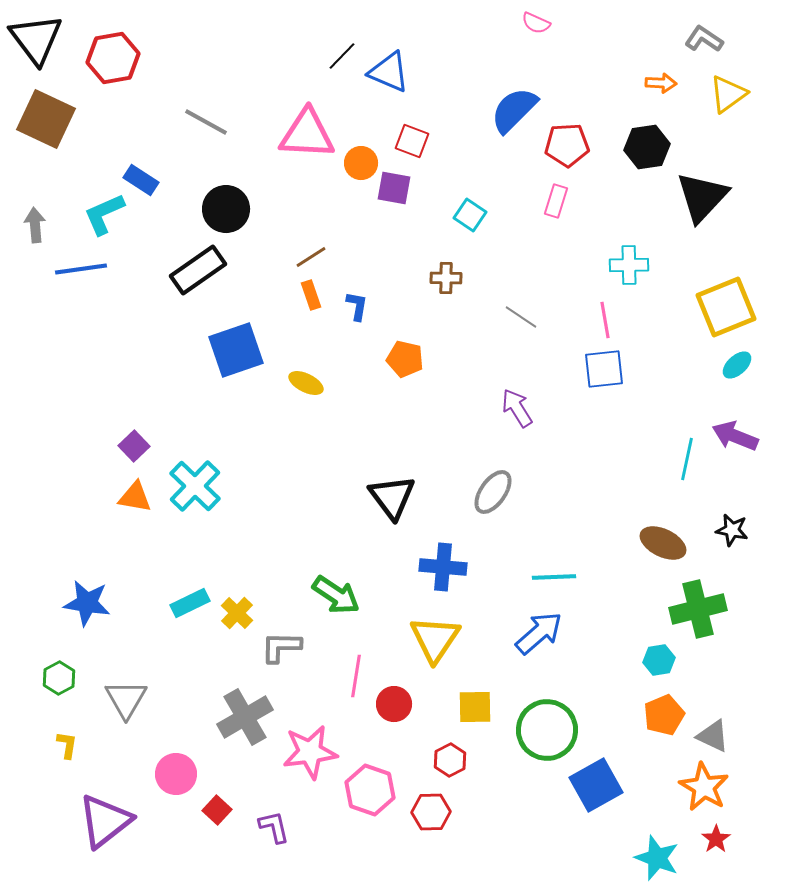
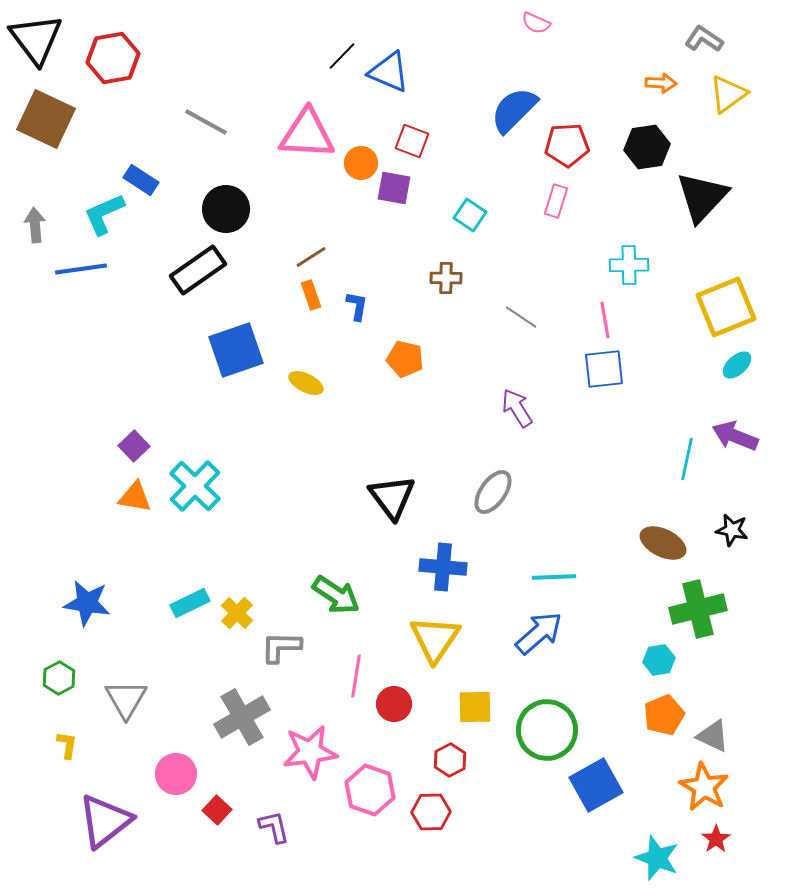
gray cross at (245, 717): moved 3 px left
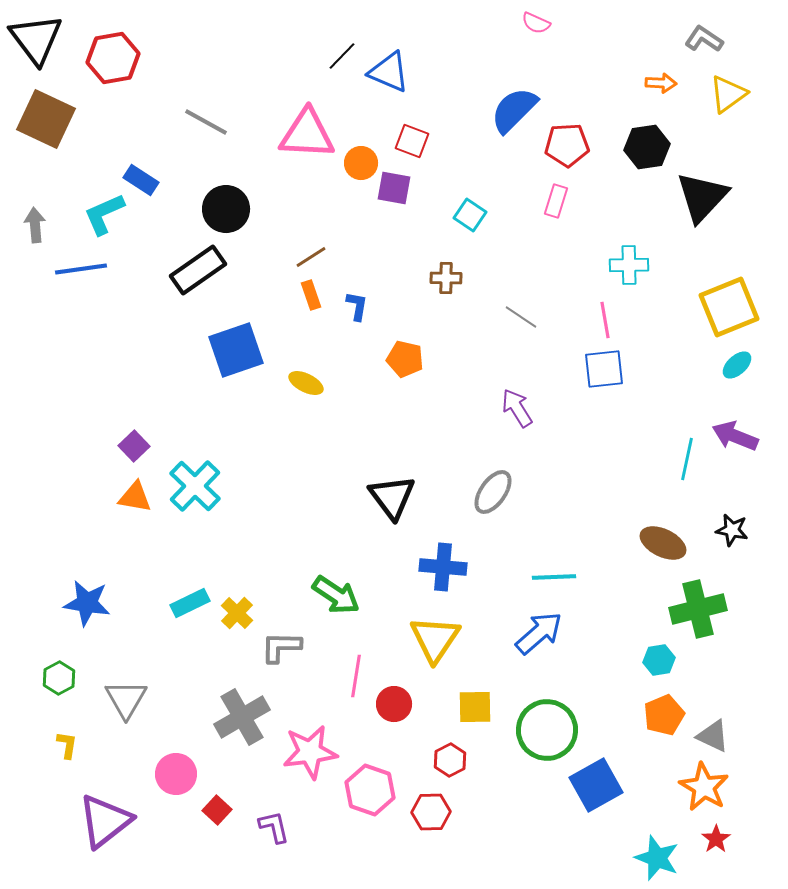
yellow square at (726, 307): moved 3 px right
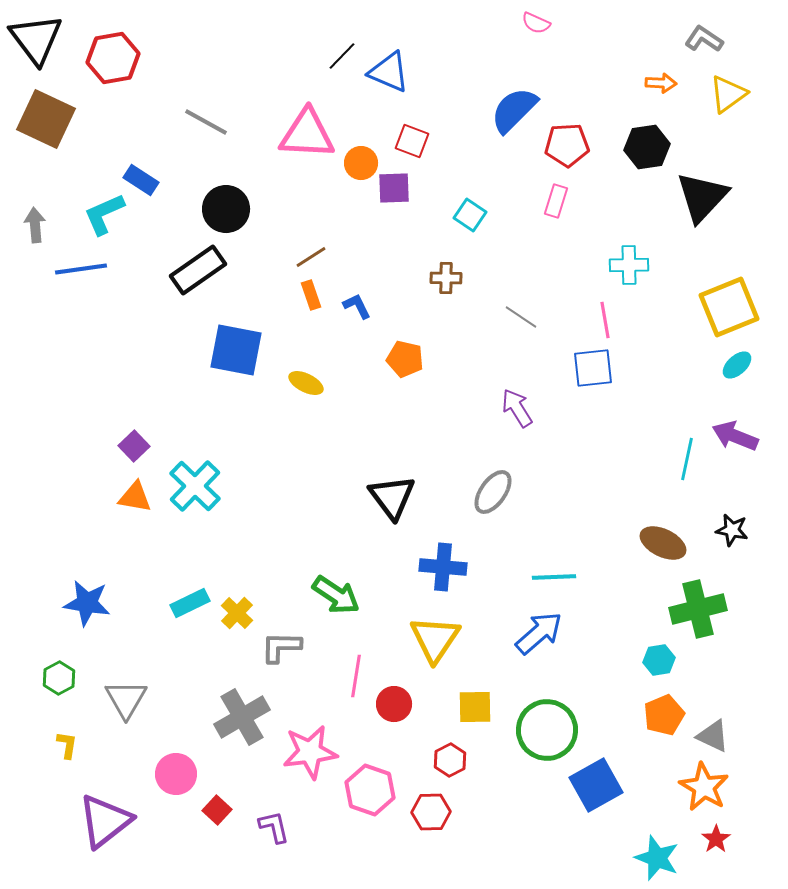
purple square at (394, 188): rotated 12 degrees counterclockwise
blue L-shape at (357, 306): rotated 36 degrees counterclockwise
blue square at (236, 350): rotated 30 degrees clockwise
blue square at (604, 369): moved 11 px left, 1 px up
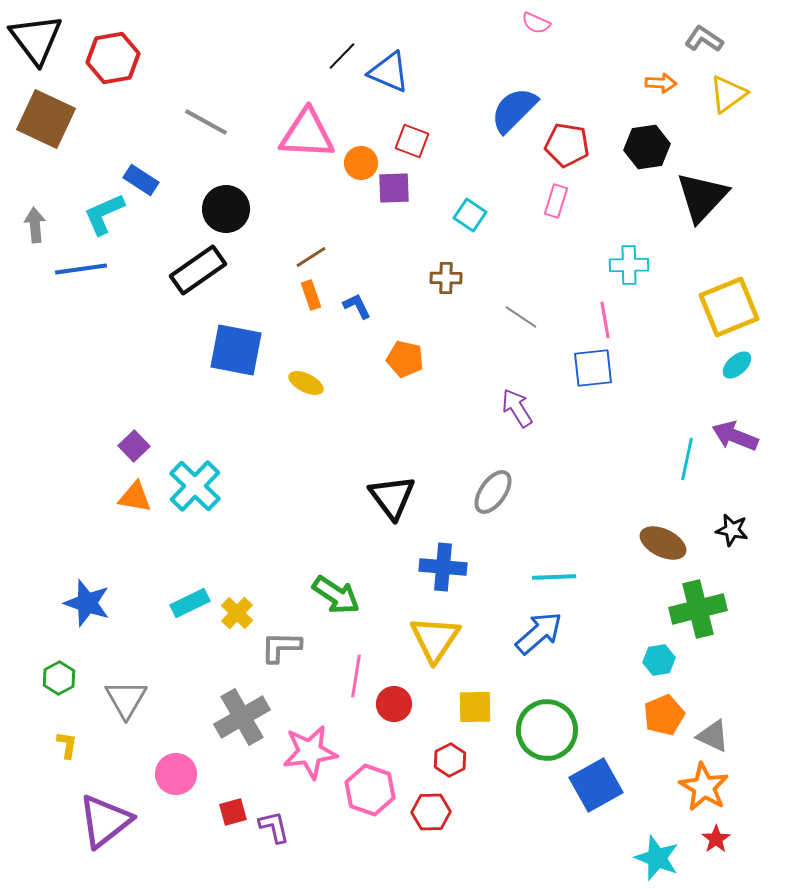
red pentagon at (567, 145): rotated 12 degrees clockwise
blue star at (87, 603): rotated 9 degrees clockwise
red square at (217, 810): moved 16 px right, 2 px down; rotated 32 degrees clockwise
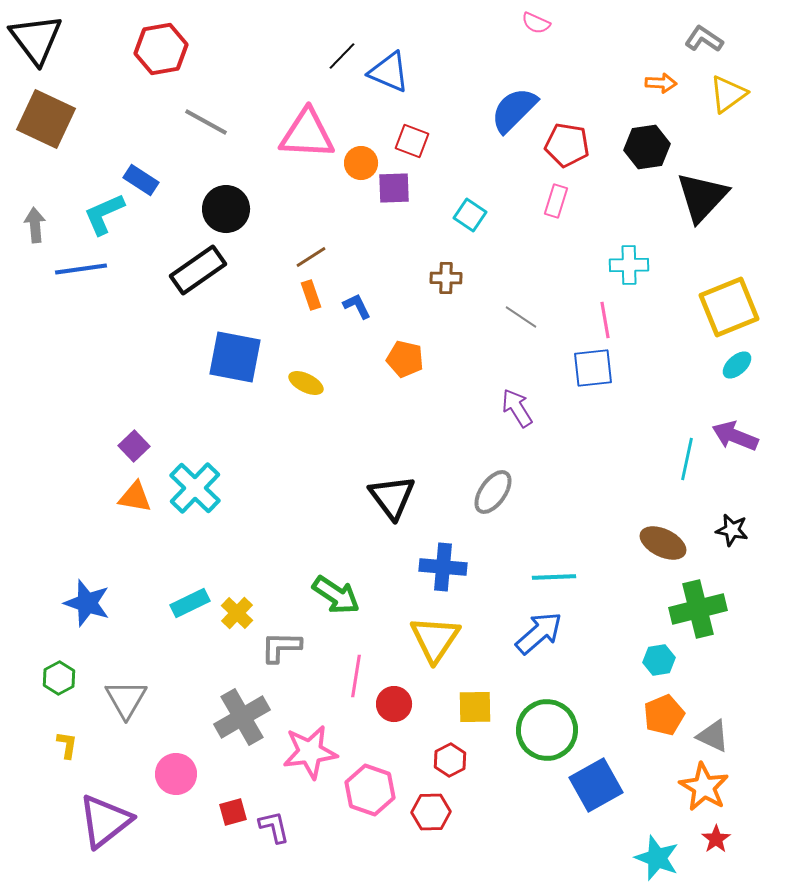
red hexagon at (113, 58): moved 48 px right, 9 px up
blue square at (236, 350): moved 1 px left, 7 px down
cyan cross at (195, 486): moved 2 px down
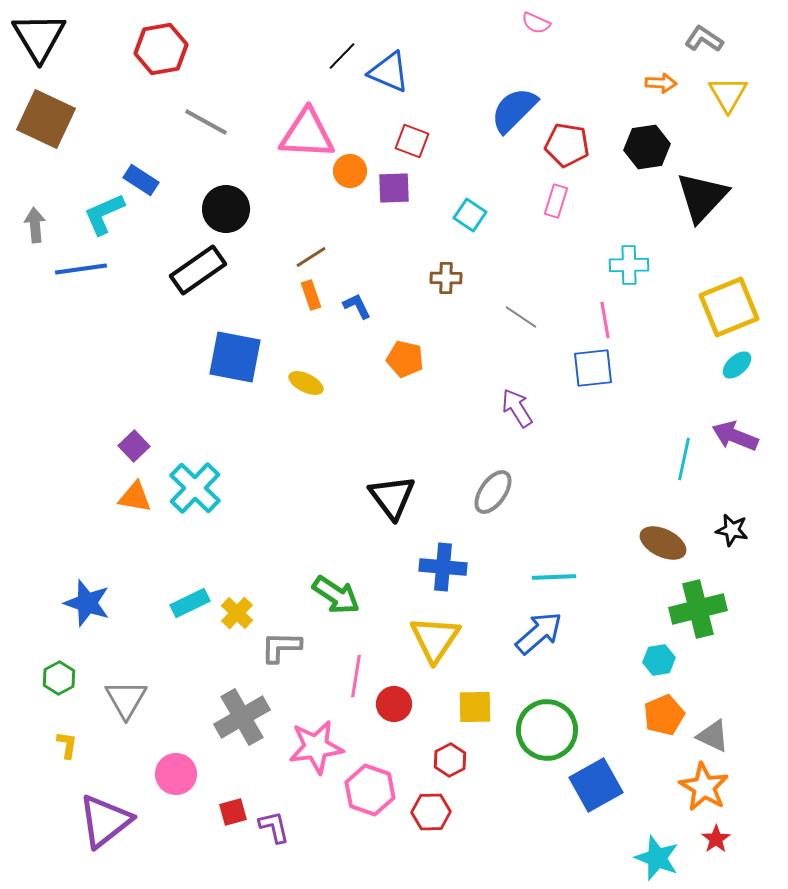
black triangle at (36, 39): moved 3 px right, 2 px up; rotated 6 degrees clockwise
yellow triangle at (728, 94): rotated 24 degrees counterclockwise
orange circle at (361, 163): moved 11 px left, 8 px down
cyan line at (687, 459): moved 3 px left
pink star at (310, 752): moved 6 px right, 5 px up
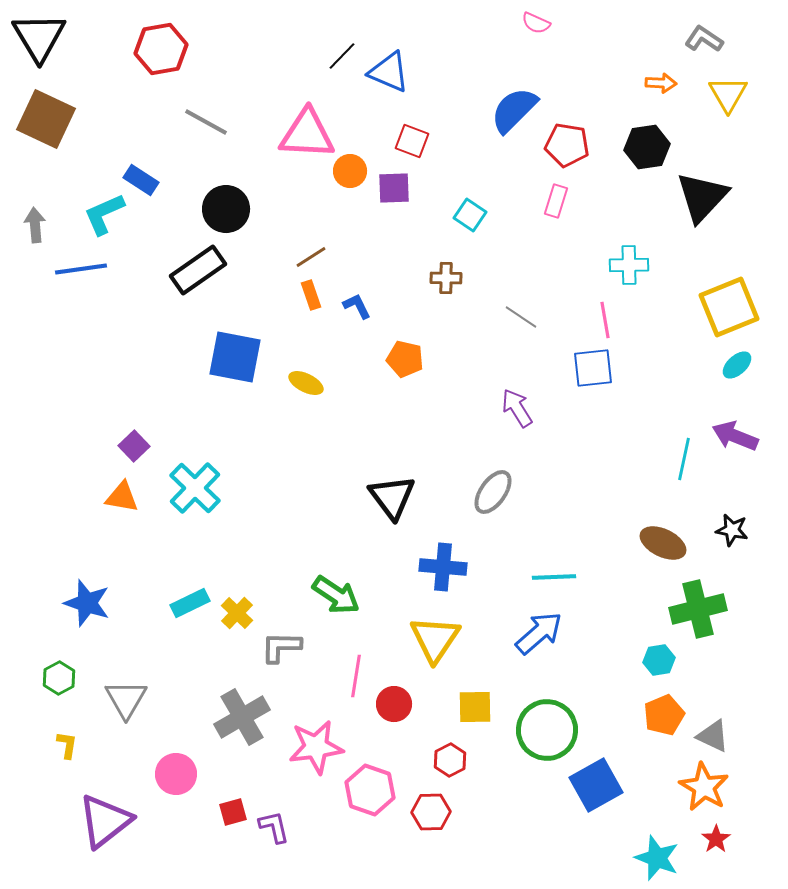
orange triangle at (135, 497): moved 13 px left
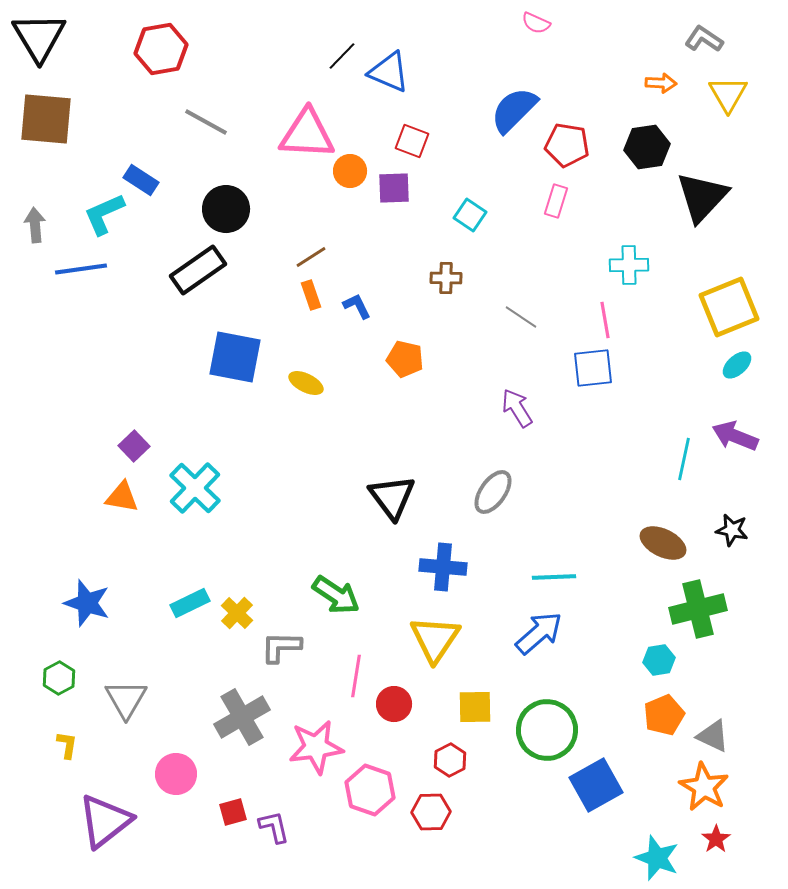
brown square at (46, 119): rotated 20 degrees counterclockwise
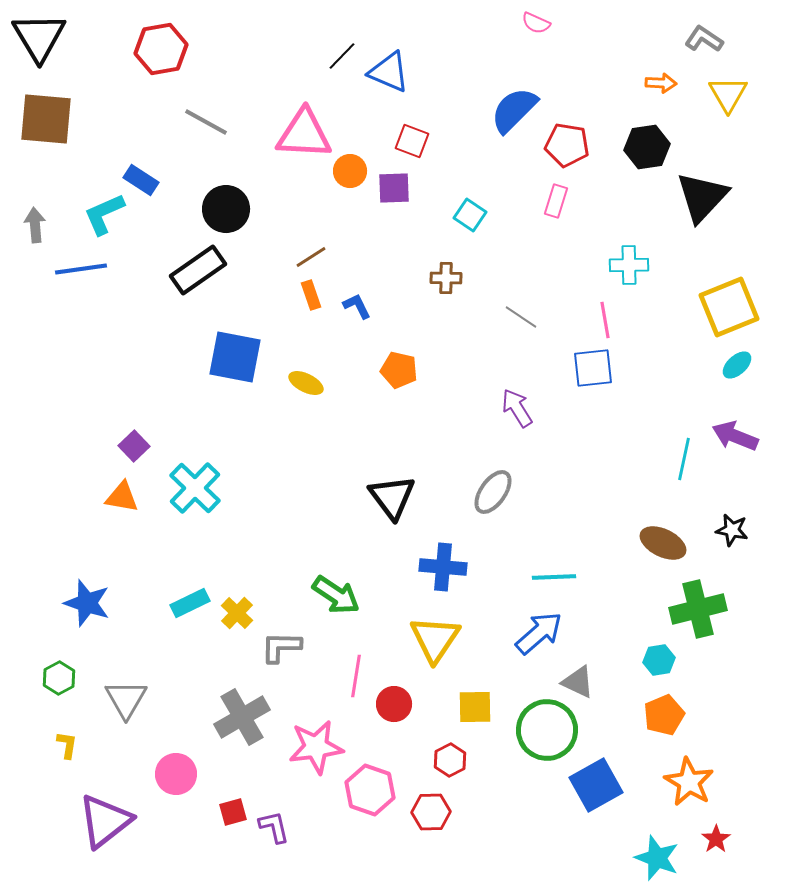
pink triangle at (307, 134): moved 3 px left
orange pentagon at (405, 359): moved 6 px left, 11 px down
gray triangle at (713, 736): moved 135 px left, 54 px up
orange star at (704, 787): moved 15 px left, 5 px up
